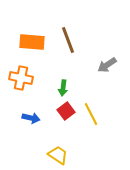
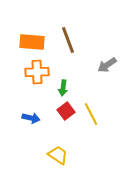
orange cross: moved 16 px right, 6 px up; rotated 15 degrees counterclockwise
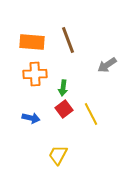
orange cross: moved 2 px left, 2 px down
red square: moved 2 px left, 2 px up
yellow trapezoid: rotated 95 degrees counterclockwise
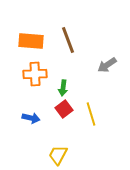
orange rectangle: moved 1 px left, 1 px up
yellow line: rotated 10 degrees clockwise
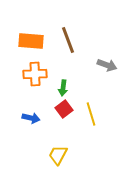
gray arrow: rotated 126 degrees counterclockwise
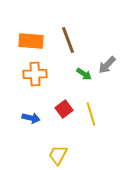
gray arrow: rotated 114 degrees clockwise
green arrow: moved 21 px right, 14 px up; rotated 63 degrees counterclockwise
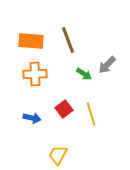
blue arrow: moved 1 px right
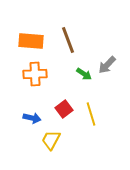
yellow trapezoid: moved 7 px left, 15 px up
